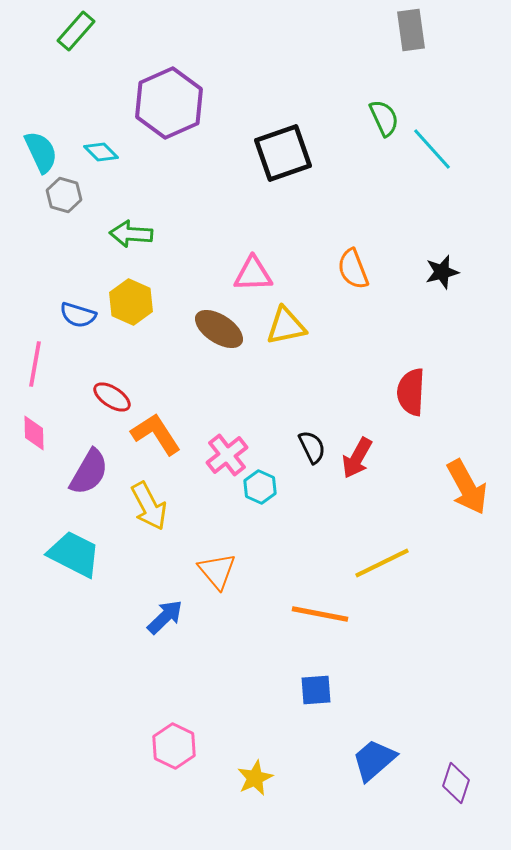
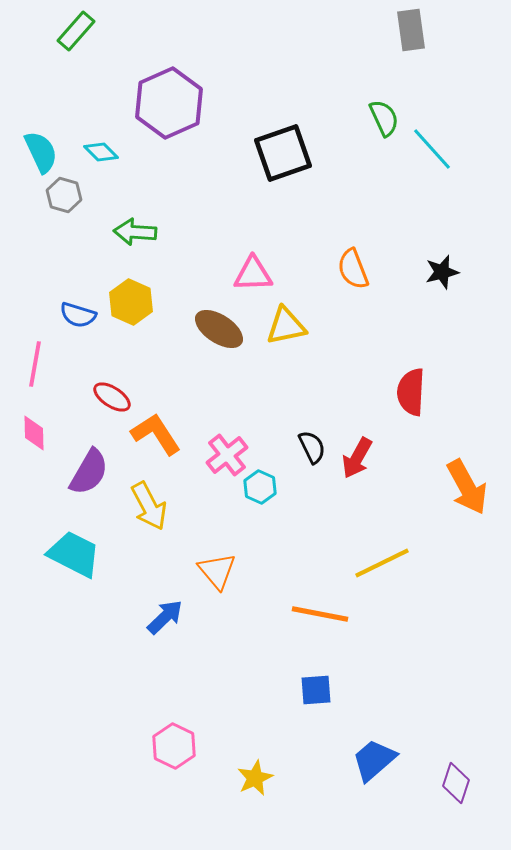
green arrow: moved 4 px right, 2 px up
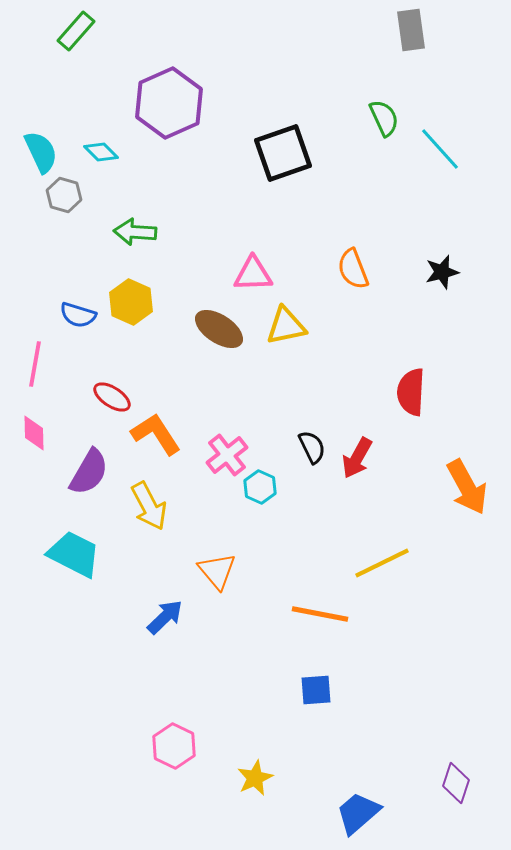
cyan line: moved 8 px right
blue trapezoid: moved 16 px left, 53 px down
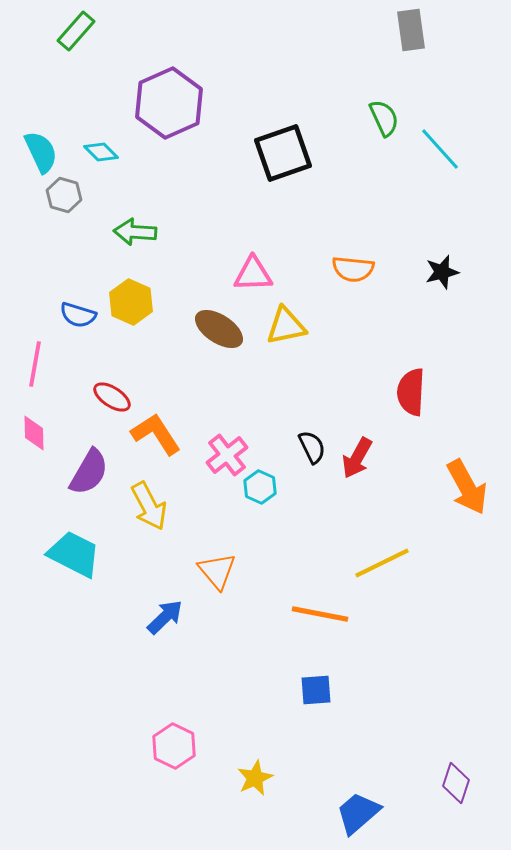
orange semicircle: rotated 63 degrees counterclockwise
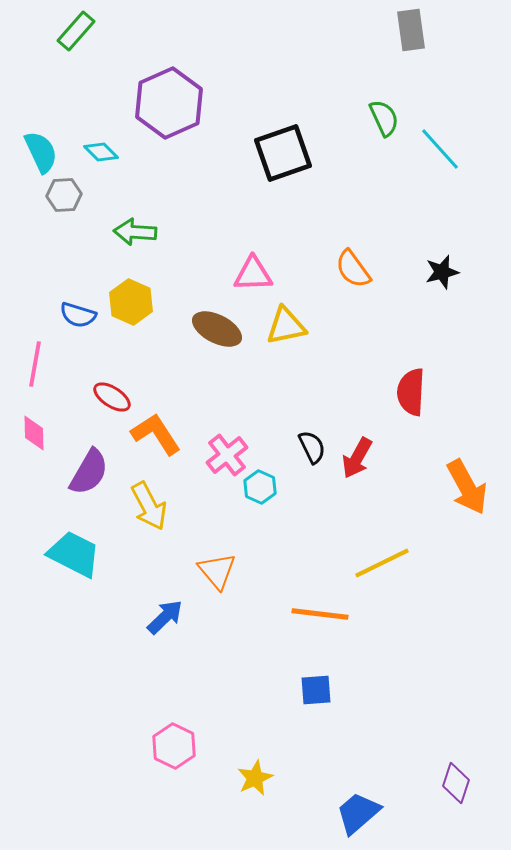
gray hexagon: rotated 20 degrees counterclockwise
orange semicircle: rotated 48 degrees clockwise
brown ellipse: moved 2 px left; rotated 6 degrees counterclockwise
orange line: rotated 4 degrees counterclockwise
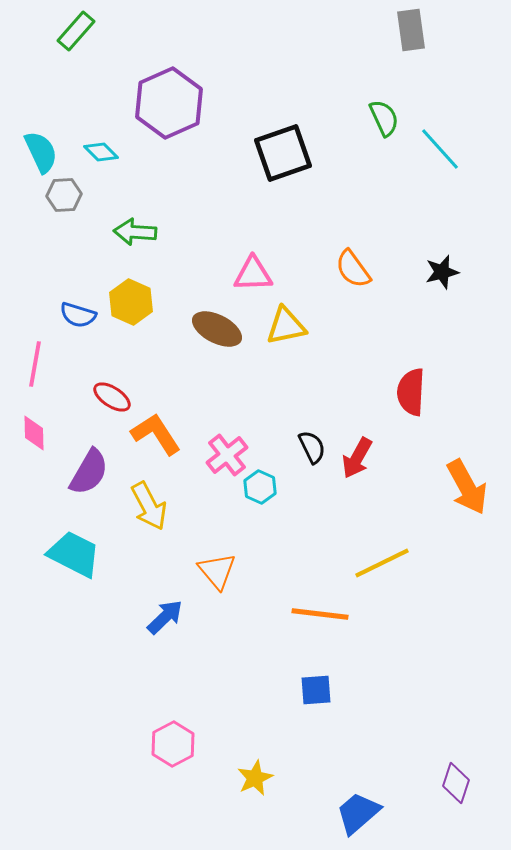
pink hexagon: moved 1 px left, 2 px up; rotated 6 degrees clockwise
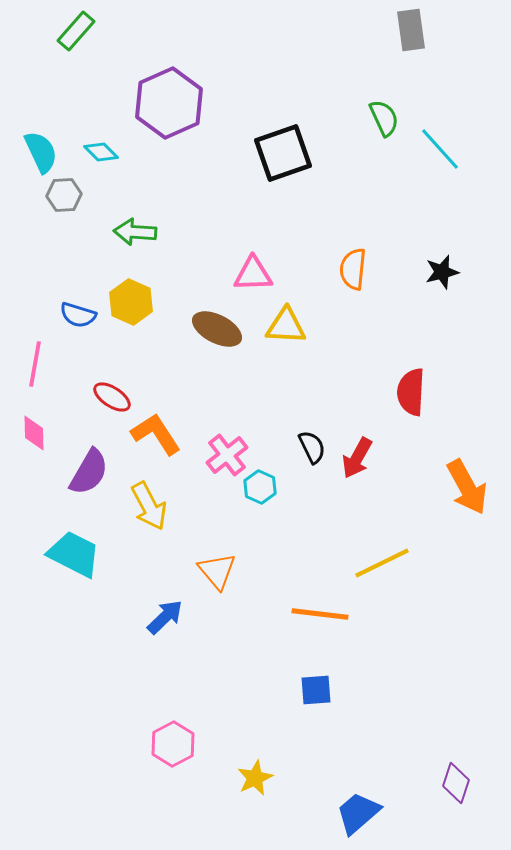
orange semicircle: rotated 42 degrees clockwise
yellow triangle: rotated 15 degrees clockwise
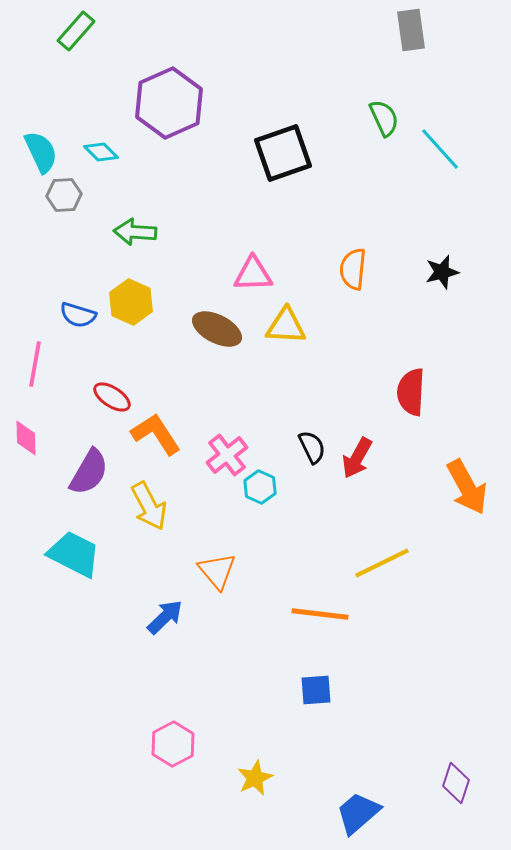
pink diamond: moved 8 px left, 5 px down
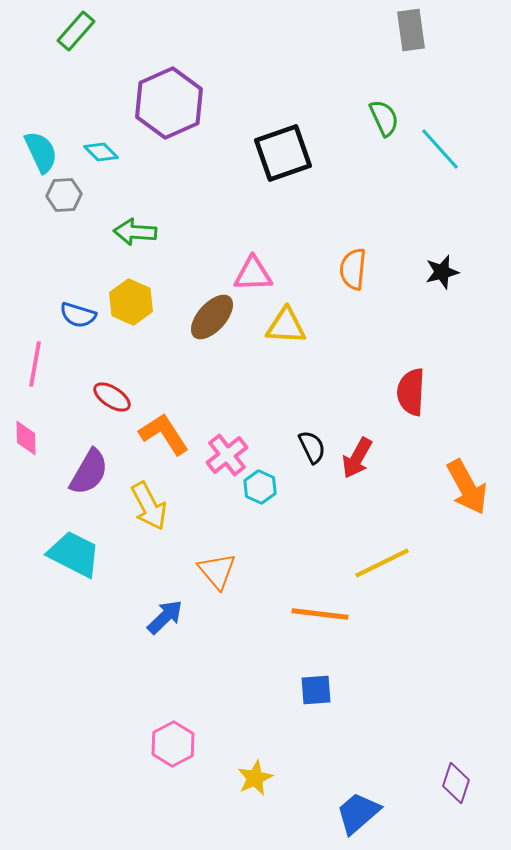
brown ellipse: moved 5 px left, 12 px up; rotated 75 degrees counterclockwise
orange L-shape: moved 8 px right
